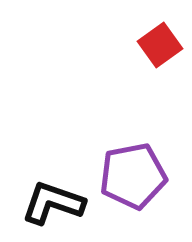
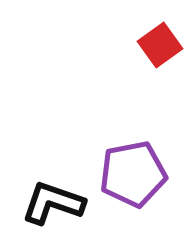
purple pentagon: moved 2 px up
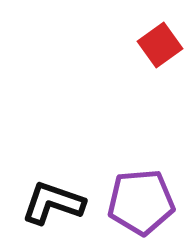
purple pentagon: moved 8 px right, 28 px down; rotated 6 degrees clockwise
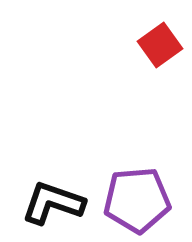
purple pentagon: moved 4 px left, 2 px up
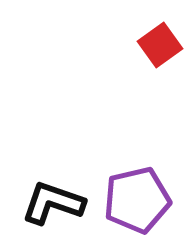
purple pentagon: rotated 8 degrees counterclockwise
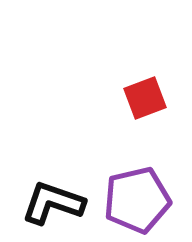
red square: moved 15 px left, 53 px down; rotated 15 degrees clockwise
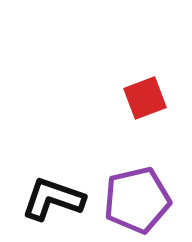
black L-shape: moved 4 px up
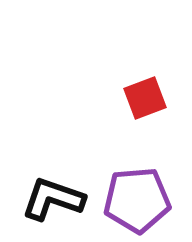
purple pentagon: rotated 8 degrees clockwise
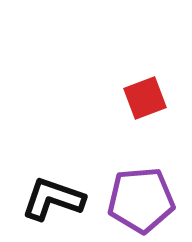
purple pentagon: moved 4 px right
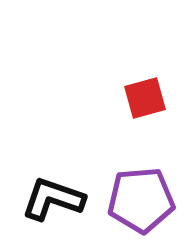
red square: rotated 6 degrees clockwise
